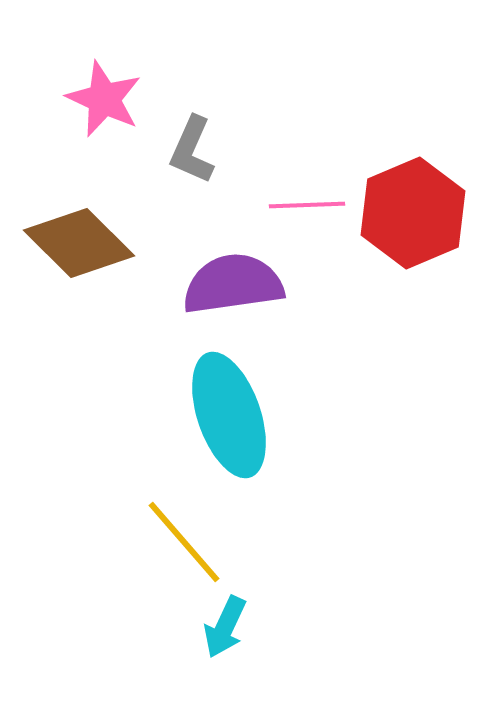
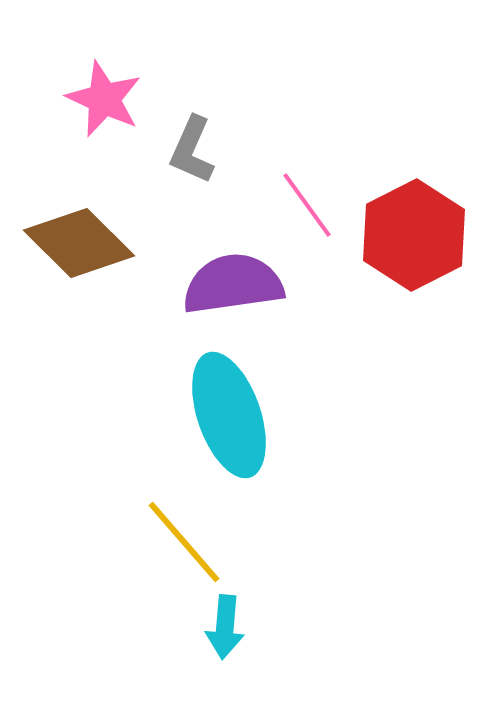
pink line: rotated 56 degrees clockwise
red hexagon: moved 1 px right, 22 px down; rotated 4 degrees counterclockwise
cyan arrow: rotated 20 degrees counterclockwise
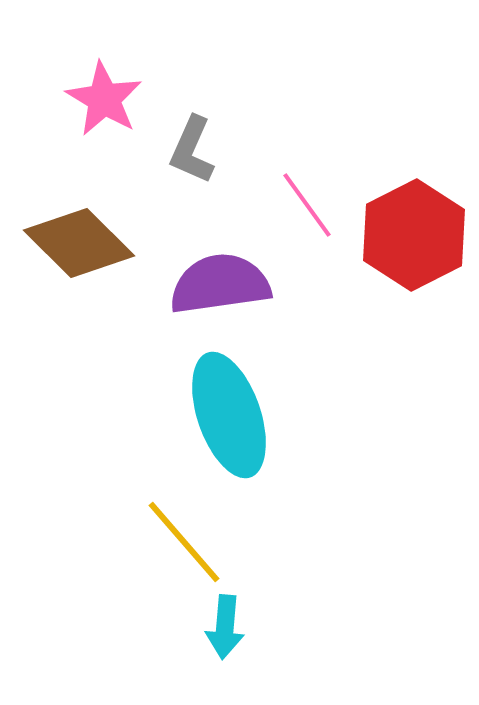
pink star: rotated 6 degrees clockwise
purple semicircle: moved 13 px left
